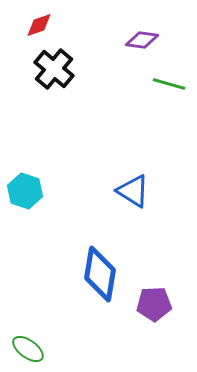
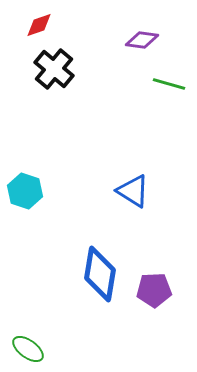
purple pentagon: moved 14 px up
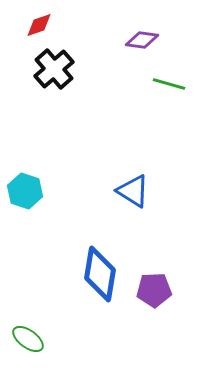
black cross: rotated 9 degrees clockwise
green ellipse: moved 10 px up
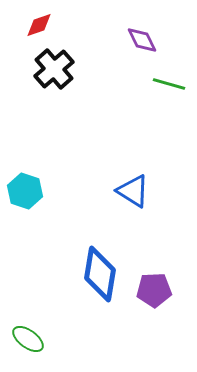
purple diamond: rotated 56 degrees clockwise
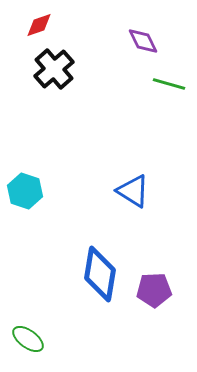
purple diamond: moved 1 px right, 1 px down
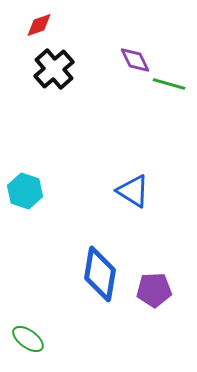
purple diamond: moved 8 px left, 19 px down
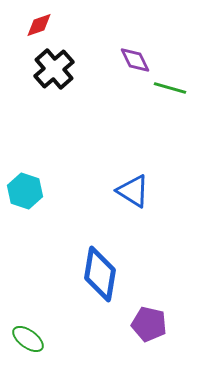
green line: moved 1 px right, 4 px down
purple pentagon: moved 5 px left, 34 px down; rotated 16 degrees clockwise
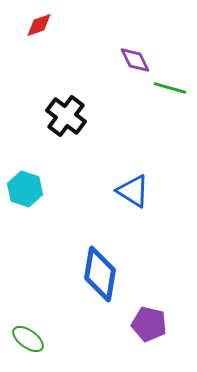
black cross: moved 12 px right, 47 px down; rotated 12 degrees counterclockwise
cyan hexagon: moved 2 px up
